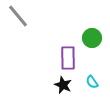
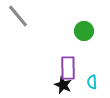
green circle: moved 8 px left, 7 px up
purple rectangle: moved 10 px down
cyan semicircle: rotated 32 degrees clockwise
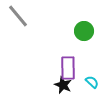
cyan semicircle: rotated 136 degrees clockwise
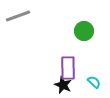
gray line: rotated 70 degrees counterclockwise
cyan semicircle: moved 2 px right
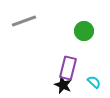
gray line: moved 6 px right, 5 px down
purple rectangle: rotated 15 degrees clockwise
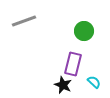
purple rectangle: moved 5 px right, 4 px up
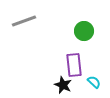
purple rectangle: moved 1 px right, 1 px down; rotated 20 degrees counterclockwise
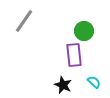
gray line: rotated 35 degrees counterclockwise
purple rectangle: moved 10 px up
